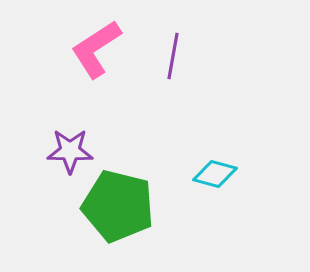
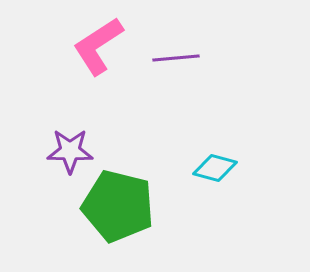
pink L-shape: moved 2 px right, 3 px up
purple line: moved 3 px right, 2 px down; rotated 75 degrees clockwise
cyan diamond: moved 6 px up
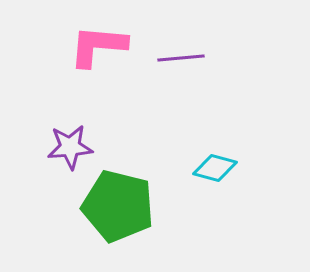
pink L-shape: rotated 38 degrees clockwise
purple line: moved 5 px right
purple star: moved 4 px up; rotated 6 degrees counterclockwise
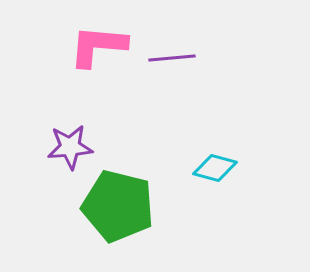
purple line: moved 9 px left
